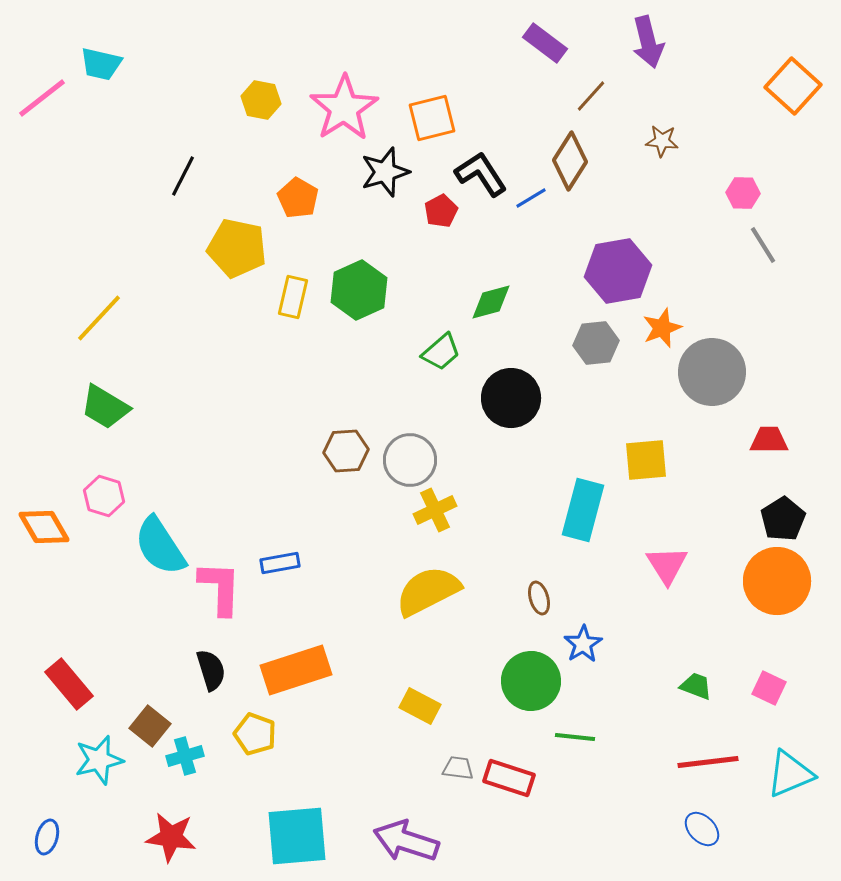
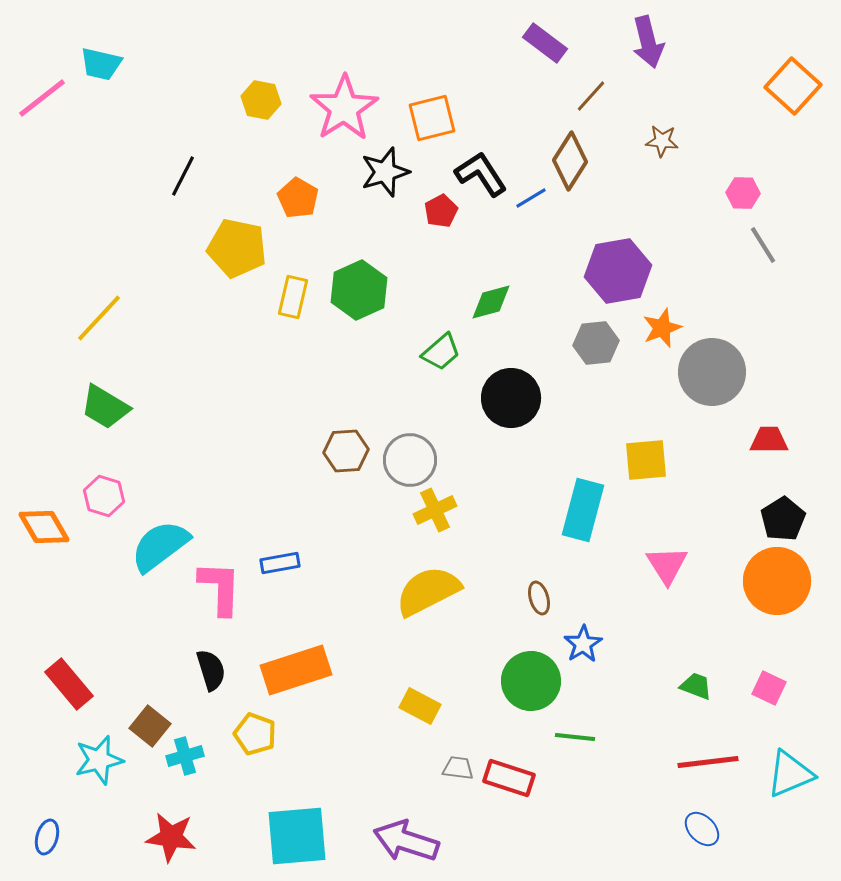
cyan semicircle at (160, 546): rotated 86 degrees clockwise
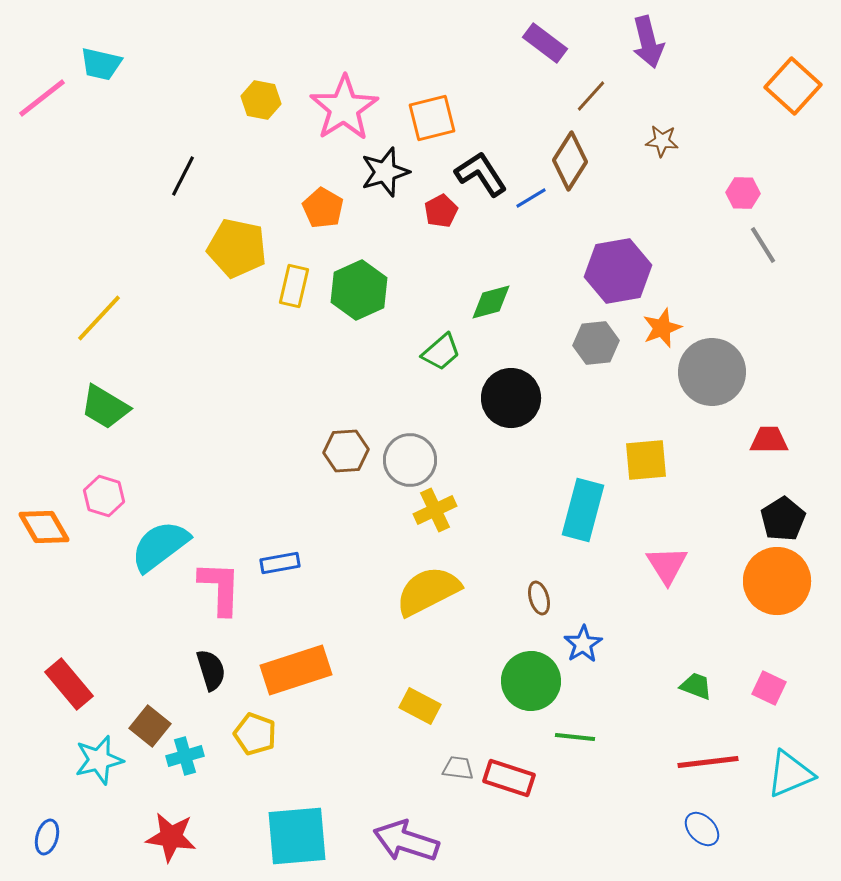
orange pentagon at (298, 198): moved 25 px right, 10 px down
yellow rectangle at (293, 297): moved 1 px right, 11 px up
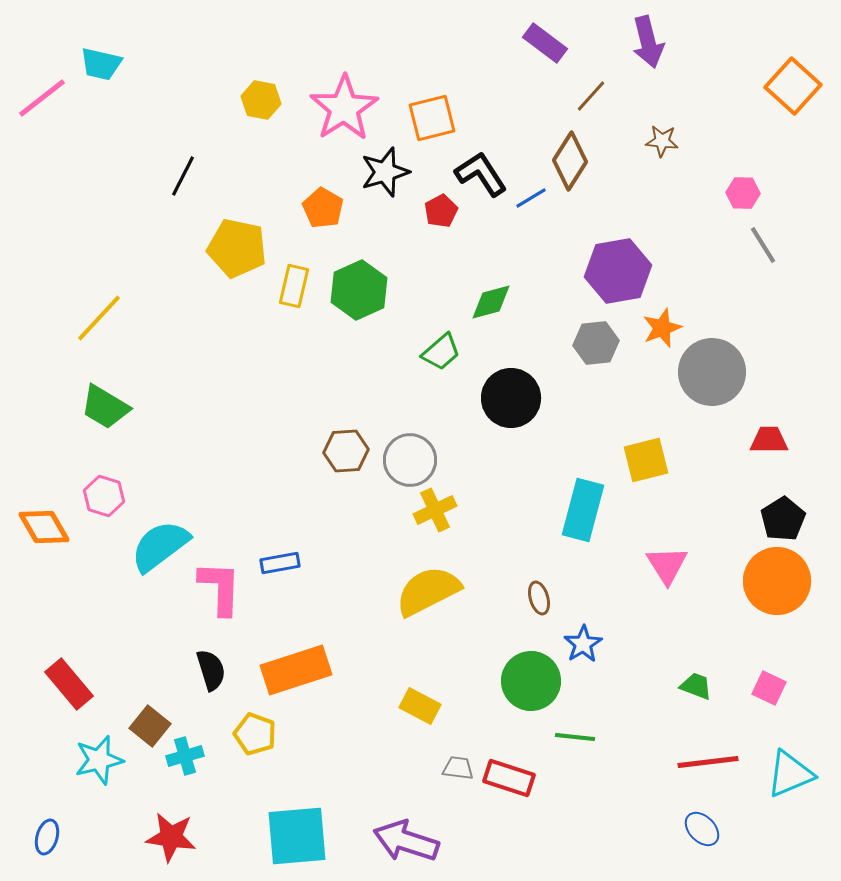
yellow square at (646, 460): rotated 9 degrees counterclockwise
